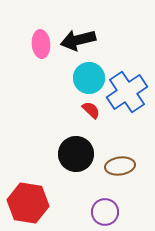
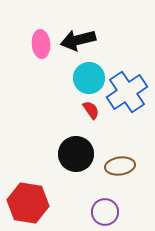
red semicircle: rotated 12 degrees clockwise
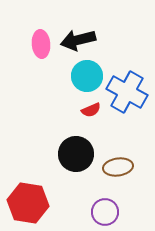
cyan circle: moved 2 px left, 2 px up
blue cross: rotated 27 degrees counterclockwise
red semicircle: rotated 102 degrees clockwise
brown ellipse: moved 2 px left, 1 px down
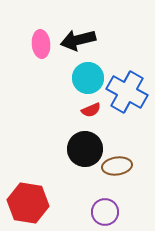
cyan circle: moved 1 px right, 2 px down
black circle: moved 9 px right, 5 px up
brown ellipse: moved 1 px left, 1 px up
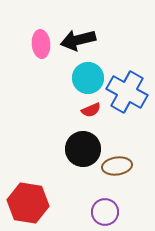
black circle: moved 2 px left
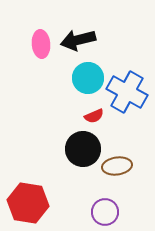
red semicircle: moved 3 px right, 6 px down
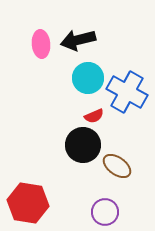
black circle: moved 4 px up
brown ellipse: rotated 44 degrees clockwise
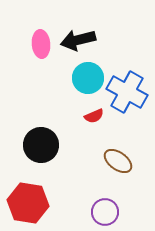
black circle: moved 42 px left
brown ellipse: moved 1 px right, 5 px up
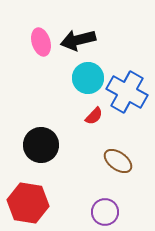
pink ellipse: moved 2 px up; rotated 12 degrees counterclockwise
red semicircle: rotated 24 degrees counterclockwise
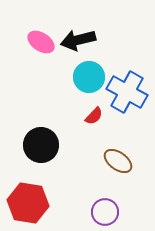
pink ellipse: rotated 40 degrees counterclockwise
cyan circle: moved 1 px right, 1 px up
